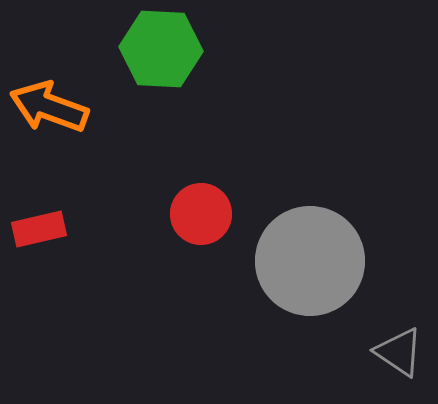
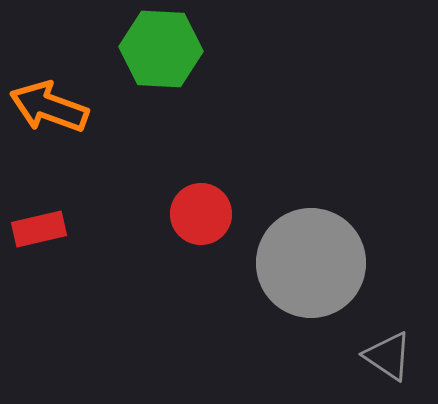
gray circle: moved 1 px right, 2 px down
gray triangle: moved 11 px left, 4 px down
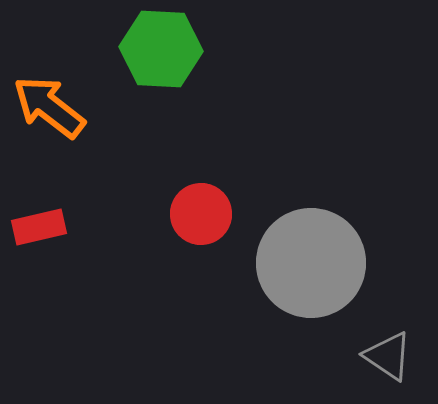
orange arrow: rotated 18 degrees clockwise
red rectangle: moved 2 px up
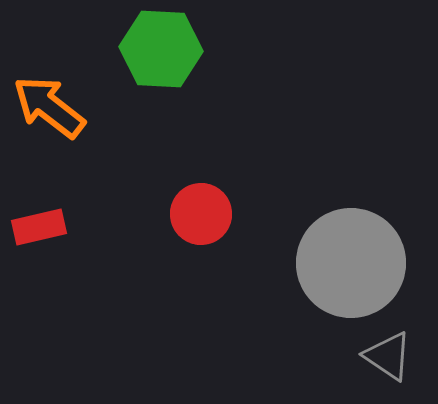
gray circle: moved 40 px right
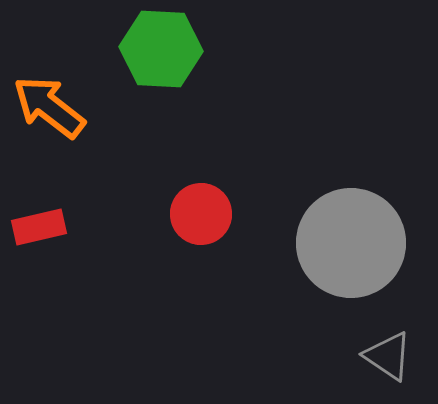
gray circle: moved 20 px up
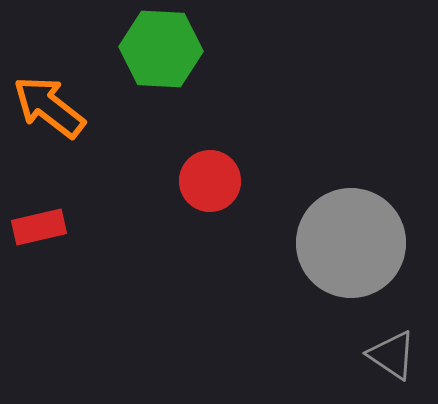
red circle: moved 9 px right, 33 px up
gray triangle: moved 4 px right, 1 px up
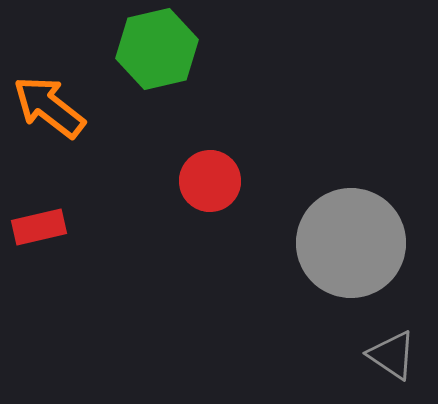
green hexagon: moved 4 px left; rotated 16 degrees counterclockwise
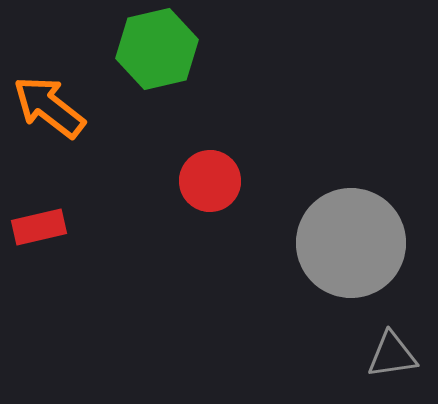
gray triangle: rotated 42 degrees counterclockwise
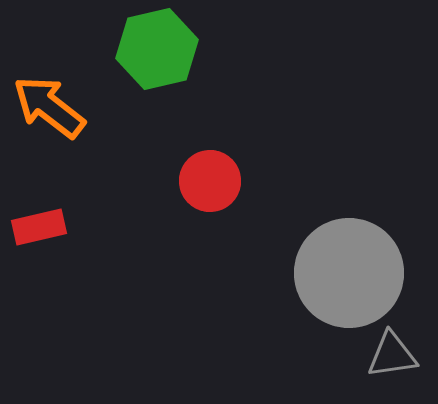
gray circle: moved 2 px left, 30 px down
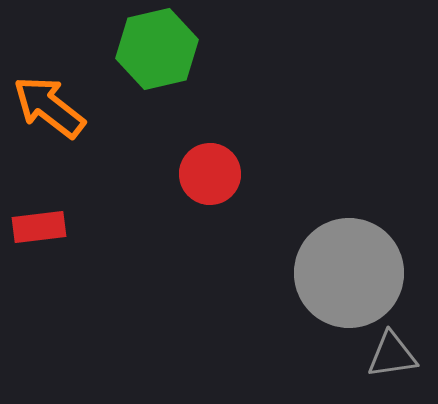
red circle: moved 7 px up
red rectangle: rotated 6 degrees clockwise
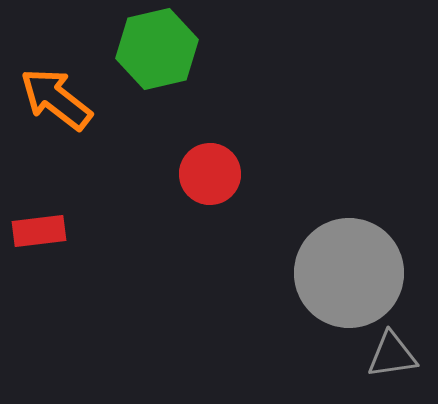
orange arrow: moved 7 px right, 8 px up
red rectangle: moved 4 px down
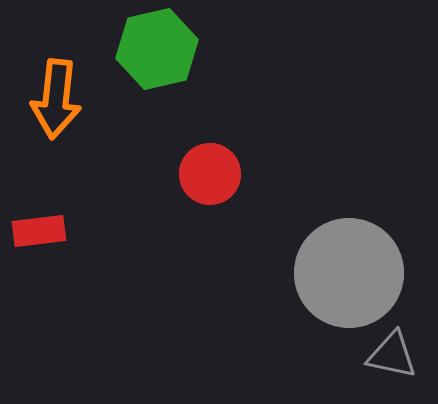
orange arrow: rotated 122 degrees counterclockwise
gray triangle: rotated 20 degrees clockwise
